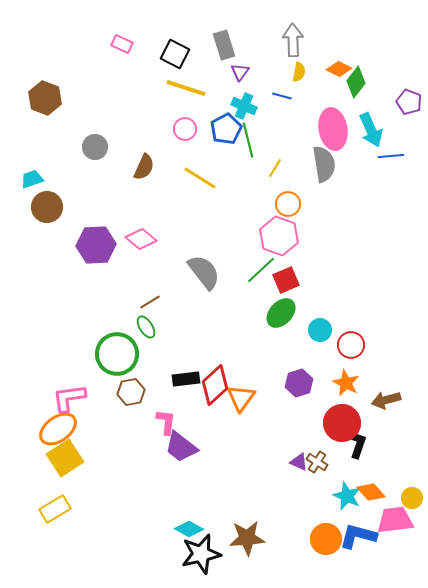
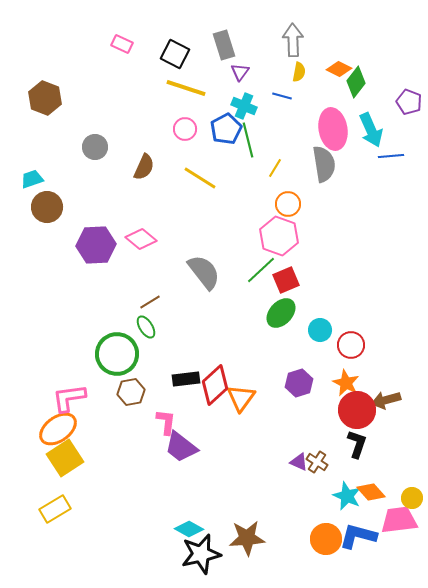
red circle at (342, 423): moved 15 px right, 13 px up
pink trapezoid at (395, 520): moved 4 px right
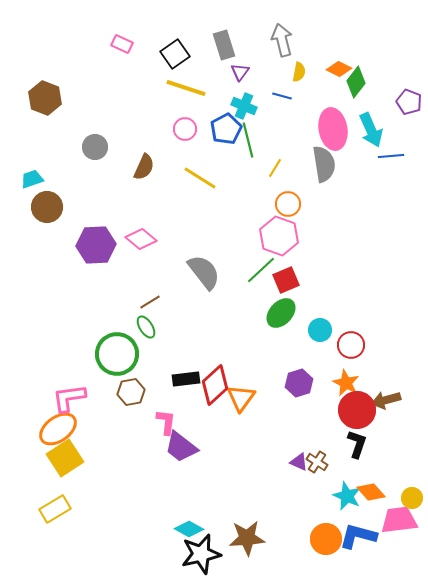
gray arrow at (293, 40): moved 11 px left; rotated 12 degrees counterclockwise
black square at (175, 54): rotated 28 degrees clockwise
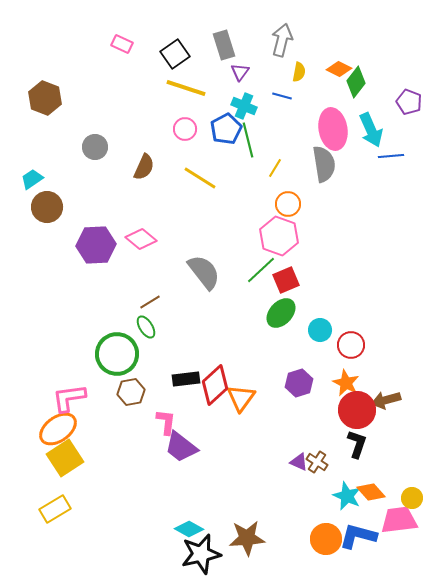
gray arrow at (282, 40): rotated 28 degrees clockwise
cyan trapezoid at (32, 179): rotated 15 degrees counterclockwise
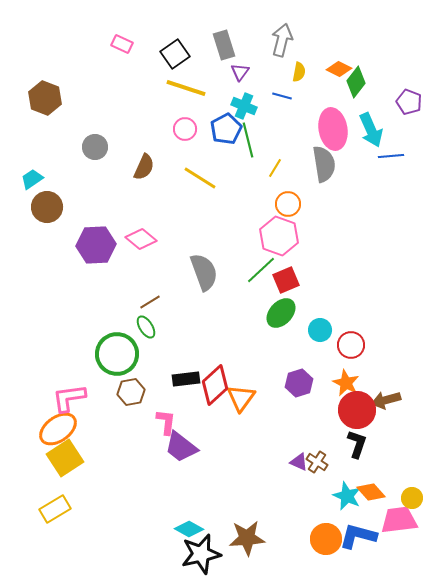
gray semicircle at (204, 272): rotated 18 degrees clockwise
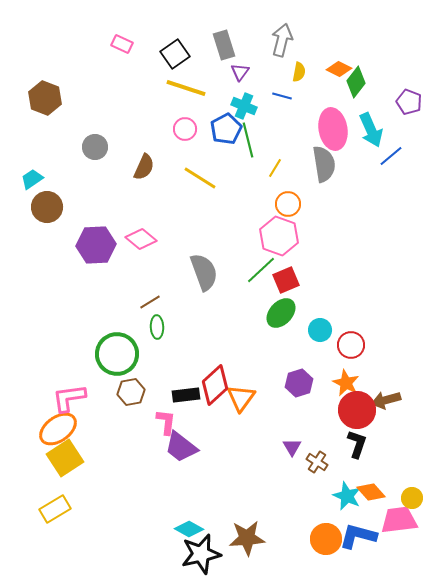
blue line at (391, 156): rotated 35 degrees counterclockwise
green ellipse at (146, 327): moved 11 px right; rotated 30 degrees clockwise
black rectangle at (186, 379): moved 16 px down
purple triangle at (299, 462): moved 7 px left, 15 px up; rotated 36 degrees clockwise
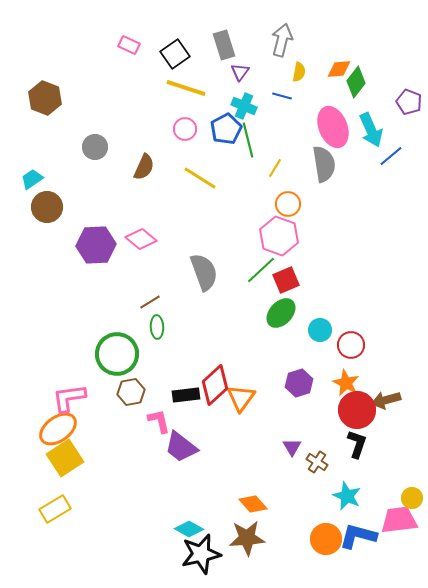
pink rectangle at (122, 44): moved 7 px right, 1 px down
orange diamond at (339, 69): rotated 30 degrees counterclockwise
pink ellipse at (333, 129): moved 2 px up; rotated 12 degrees counterclockwise
pink L-shape at (166, 422): moved 7 px left, 1 px up; rotated 20 degrees counterclockwise
orange diamond at (371, 492): moved 118 px left, 12 px down
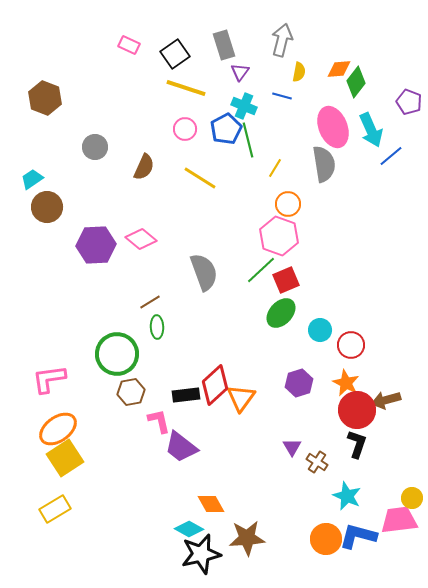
pink L-shape at (69, 398): moved 20 px left, 19 px up
orange diamond at (253, 504): moved 42 px left; rotated 12 degrees clockwise
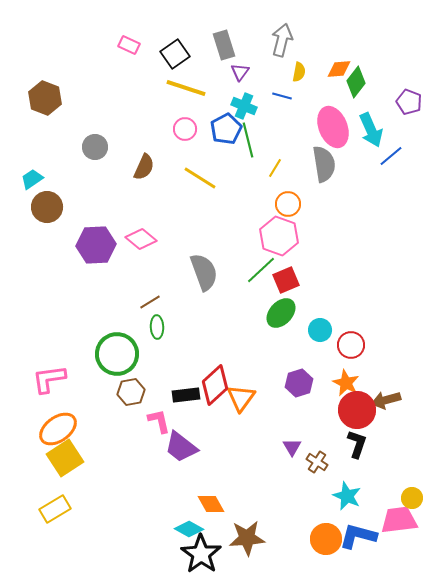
black star at (201, 554): rotated 24 degrees counterclockwise
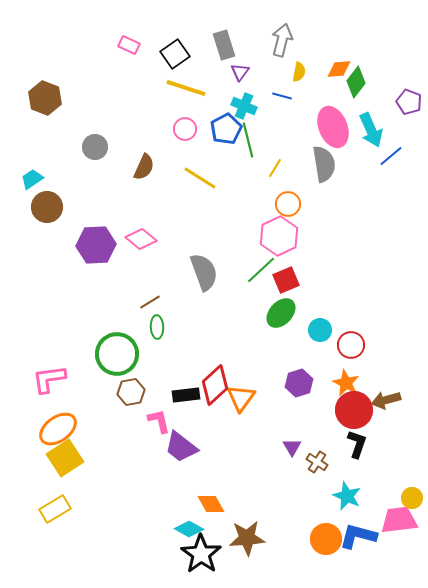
pink hexagon at (279, 236): rotated 15 degrees clockwise
red circle at (357, 410): moved 3 px left
